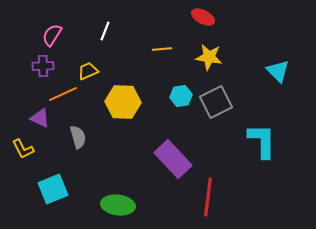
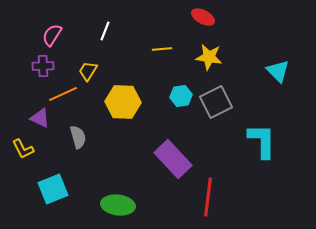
yellow trapezoid: rotated 35 degrees counterclockwise
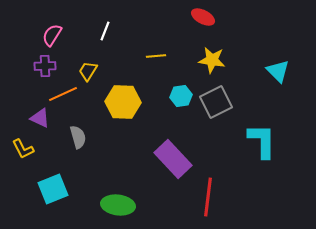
yellow line: moved 6 px left, 7 px down
yellow star: moved 3 px right, 3 px down
purple cross: moved 2 px right
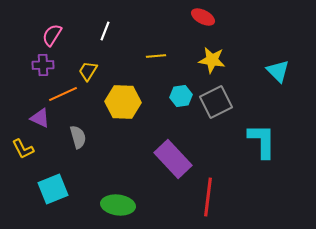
purple cross: moved 2 px left, 1 px up
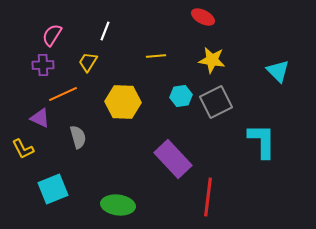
yellow trapezoid: moved 9 px up
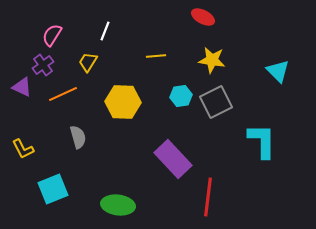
purple cross: rotated 35 degrees counterclockwise
purple triangle: moved 18 px left, 31 px up
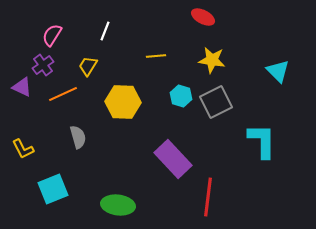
yellow trapezoid: moved 4 px down
cyan hexagon: rotated 25 degrees clockwise
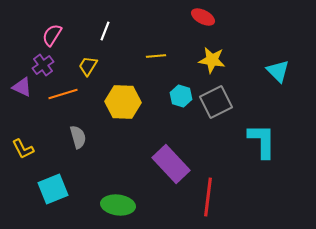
orange line: rotated 8 degrees clockwise
purple rectangle: moved 2 px left, 5 px down
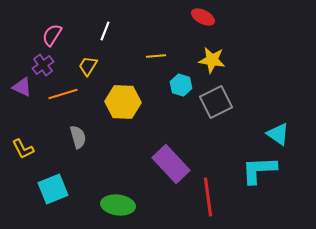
cyan triangle: moved 63 px down; rotated 10 degrees counterclockwise
cyan hexagon: moved 11 px up
cyan L-shape: moved 3 px left, 29 px down; rotated 93 degrees counterclockwise
red line: rotated 15 degrees counterclockwise
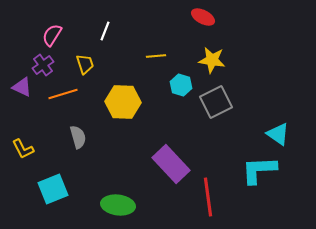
yellow trapezoid: moved 3 px left, 2 px up; rotated 130 degrees clockwise
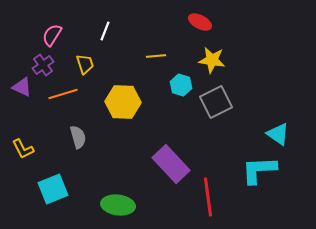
red ellipse: moved 3 px left, 5 px down
